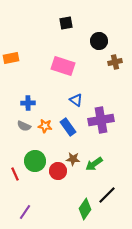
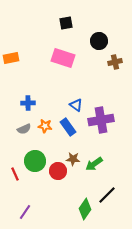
pink rectangle: moved 8 px up
blue triangle: moved 5 px down
gray semicircle: moved 3 px down; rotated 48 degrees counterclockwise
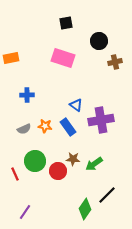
blue cross: moved 1 px left, 8 px up
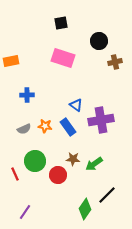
black square: moved 5 px left
orange rectangle: moved 3 px down
red circle: moved 4 px down
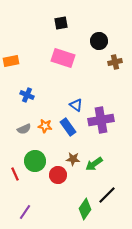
blue cross: rotated 24 degrees clockwise
